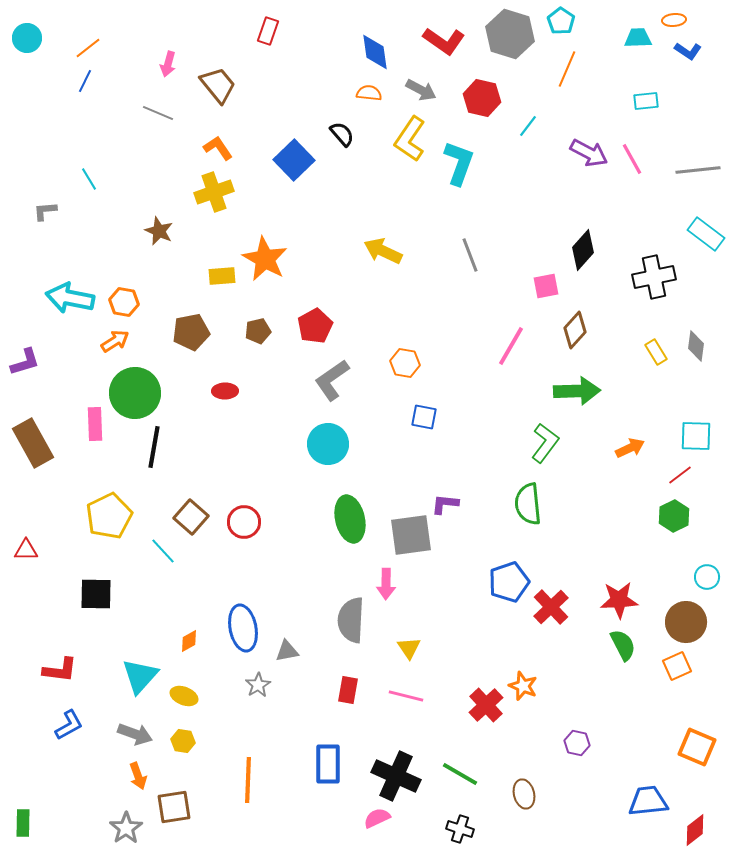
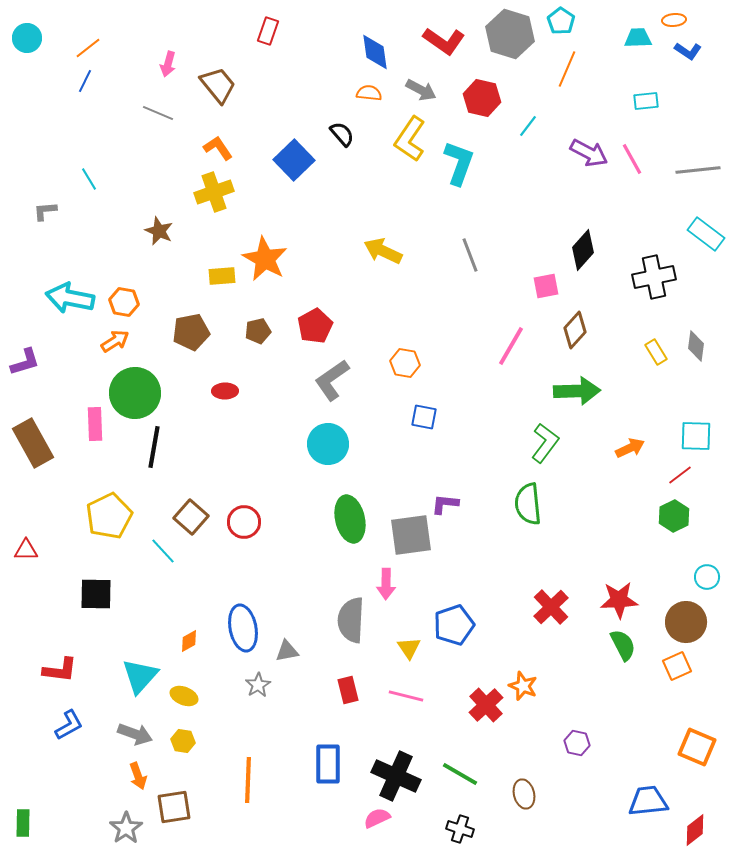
blue pentagon at (509, 582): moved 55 px left, 43 px down
red rectangle at (348, 690): rotated 24 degrees counterclockwise
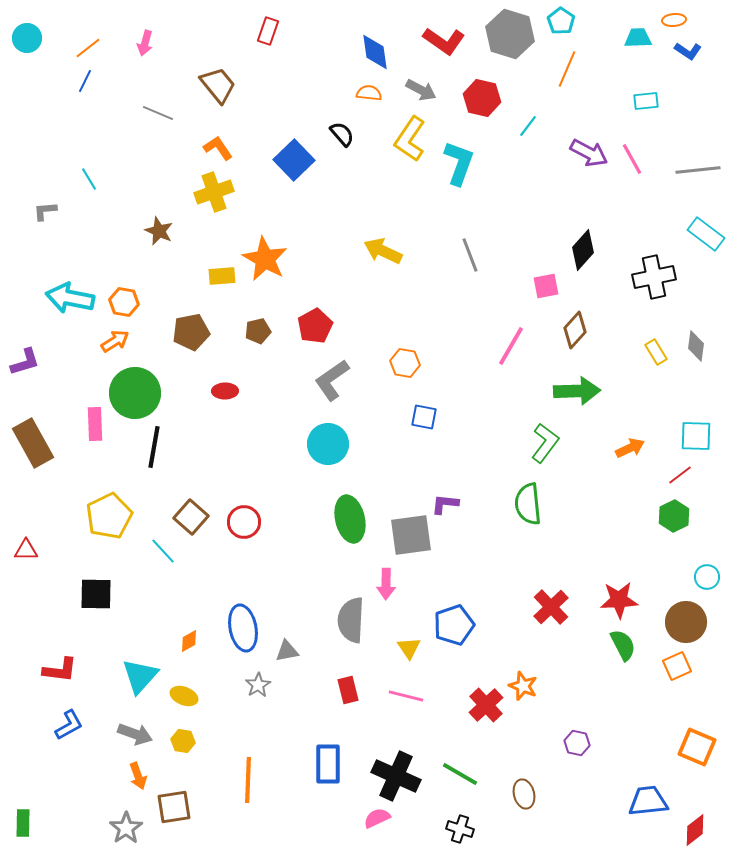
pink arrow at (168, 64): moved 23 px left, 21 px up
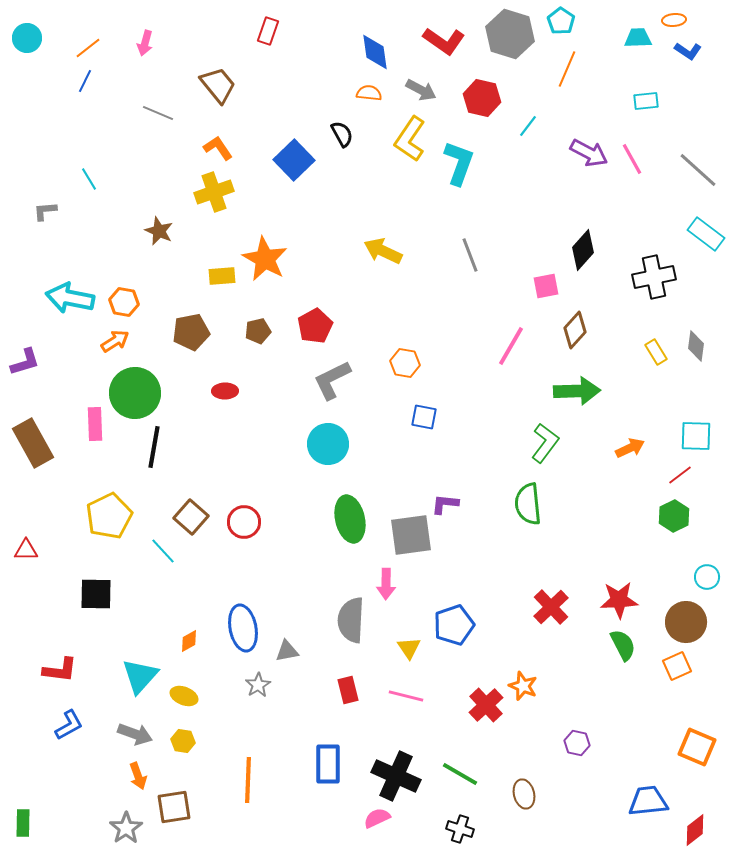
black semicircle at (342, 134): rotated 12 degrees clockwise
gray line at (698, 170): rotated 48 degrees clockwise
gray L-shape at (332, 380): rotated 9 degrees clockwise
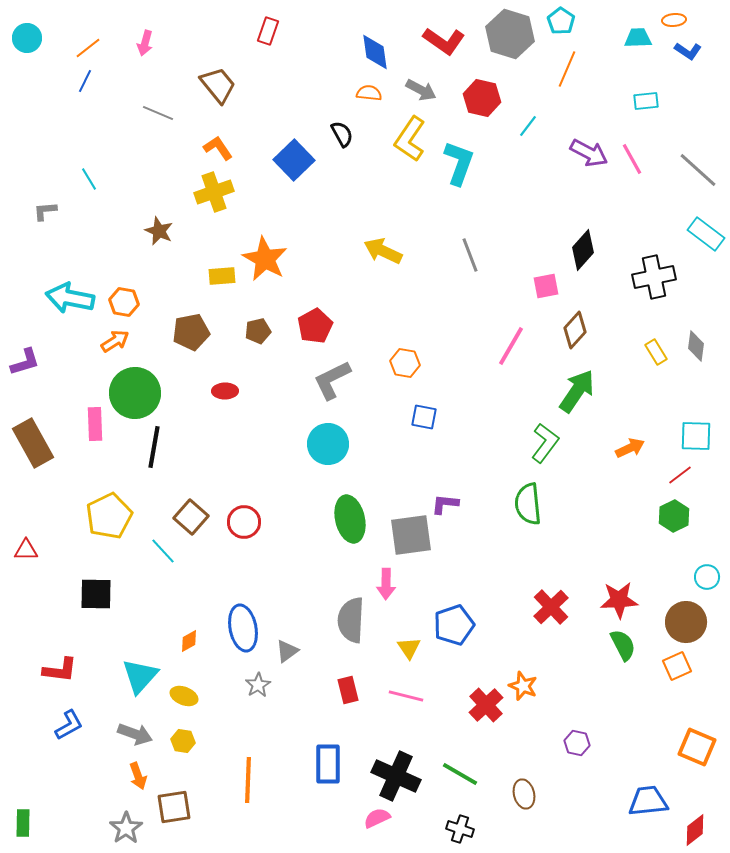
green arrow at (577, 391): rotated 54 degrees counterclockwise
gray triangle at (287, 651): rotated 25 degrees counterclockwise
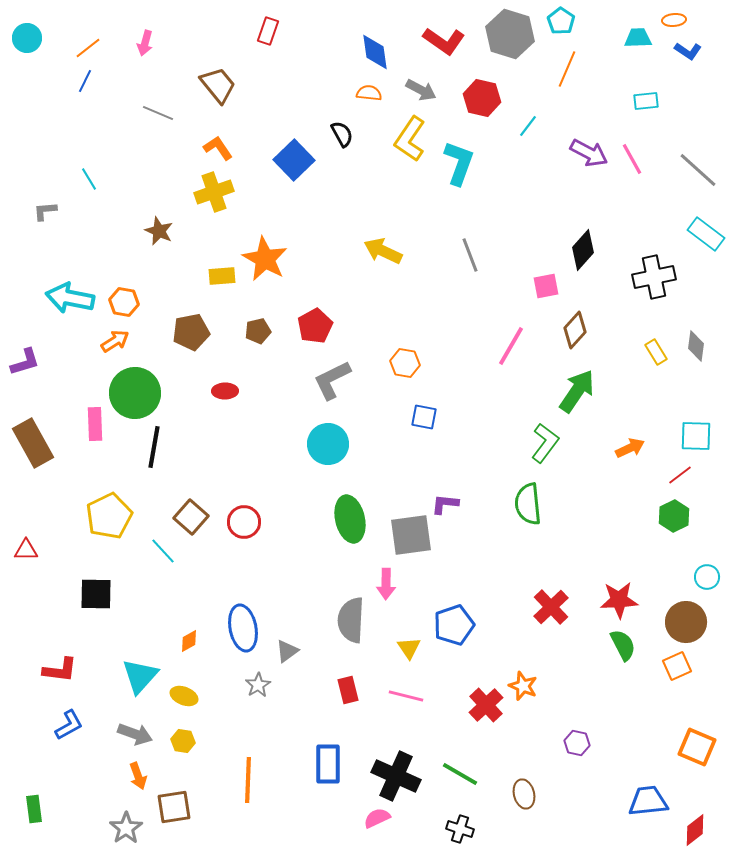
green rectangle at (23, 823): moved 11 px right, 14 px up; rotated 8 degrees counterclockwise
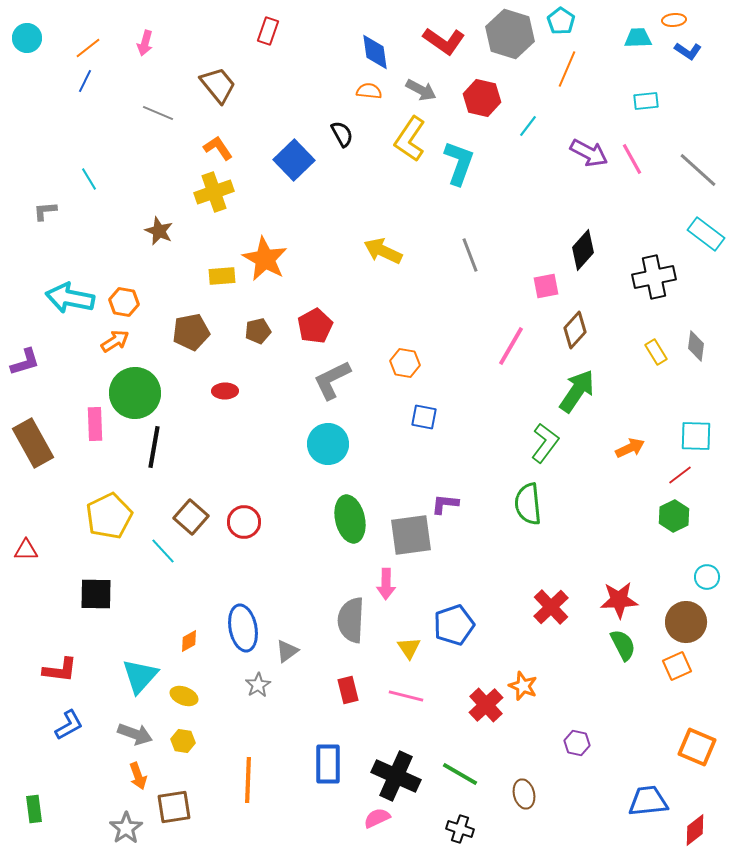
orange semicircle at (369, 93): moved 2 px up
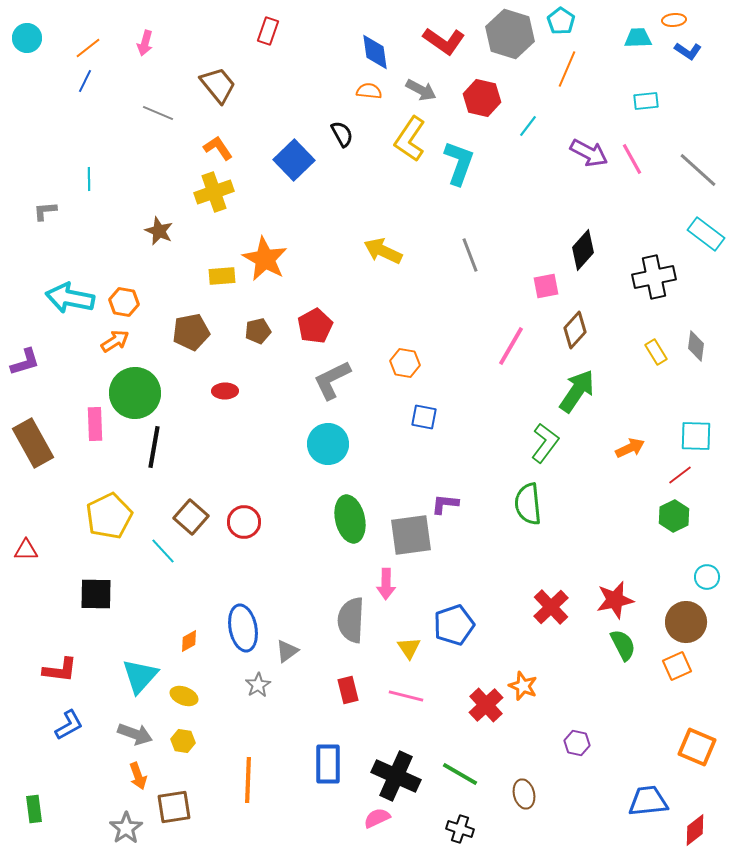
cyan line at (89, 179): rotated 30 degrees clockwise
red star at (619, 600): moved 4 px left; rotated 9 degrees counterclockwise
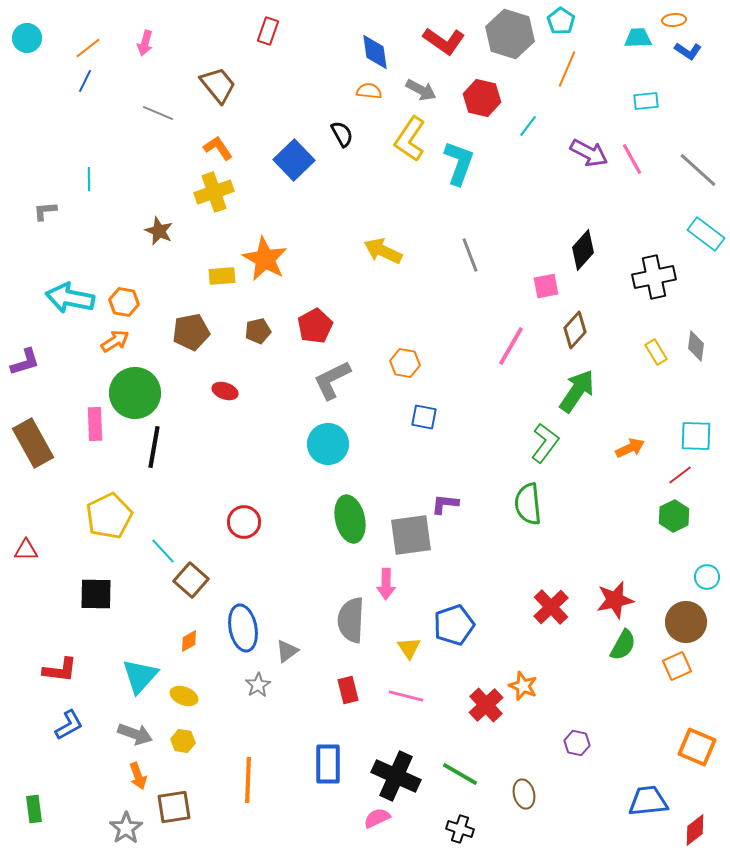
red ellipse at (225, 391): rotated 20 degrees clockwise
brown square at (191, 517): moved 63 px down
green semicircle at (623, 645): rotated 56 degrees clockwise
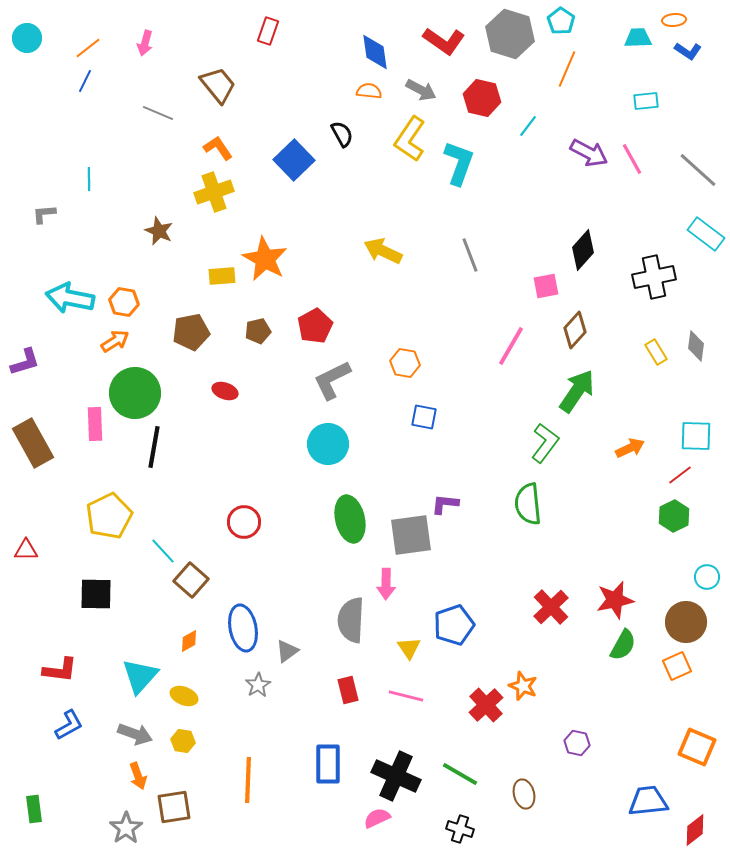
gray L-shape at (45, 211): moved 1 px left, 3 px down
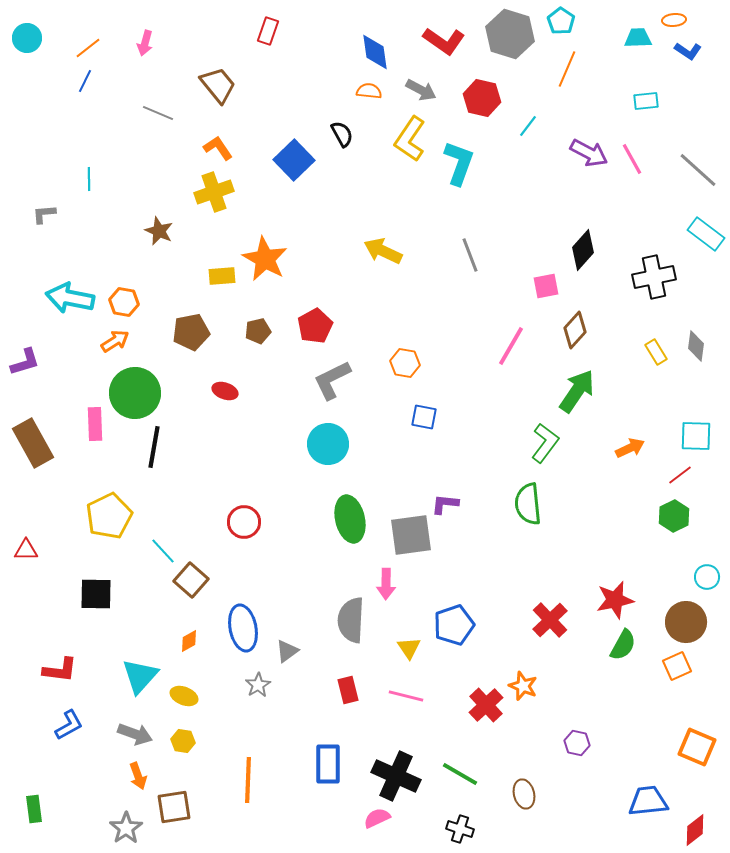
red cross at (551, 607): moved 1 px left, 13 px down
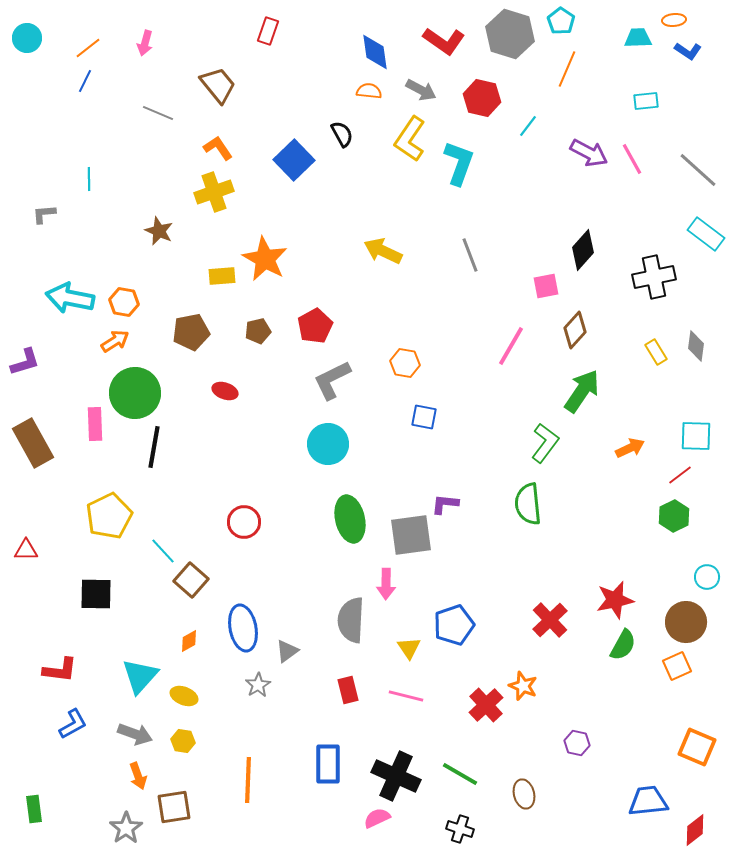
green arrow at (577, 391): moved 5 px right
blue L-shape at (69, 725): moved 4 px right, 1 px up
